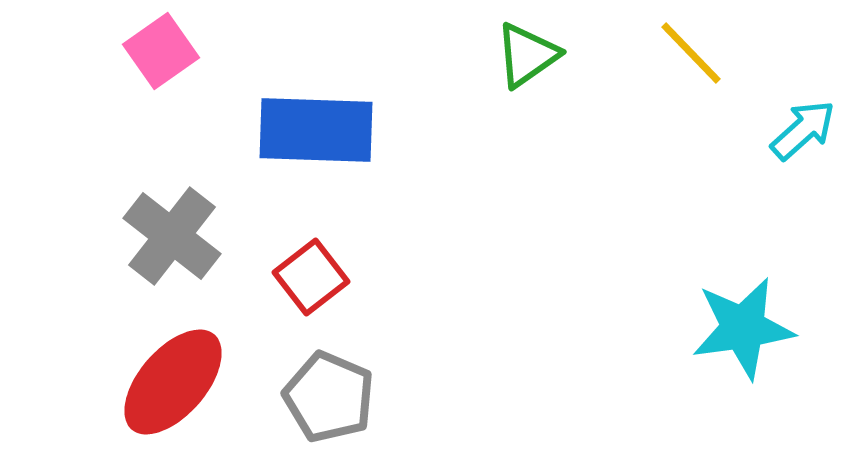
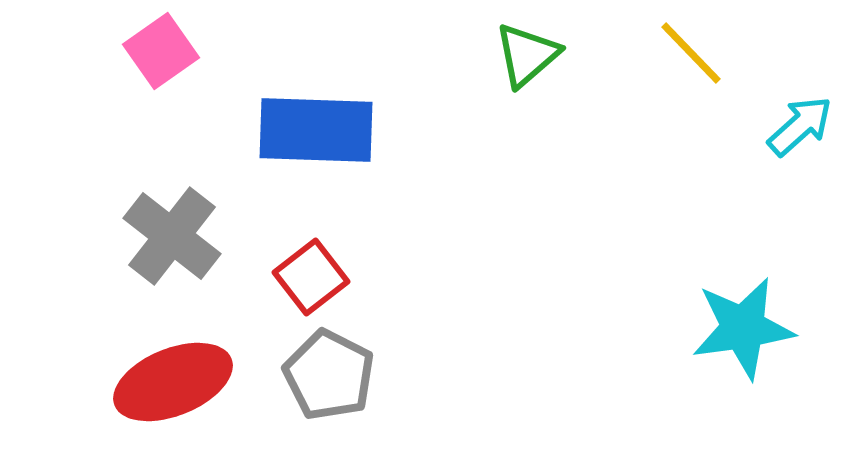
green triangle: rotated 6 degrees counterclockwise
cyan arrow: moved 3 px left, 4 px up
red ellipse: rotated 27 degrees clockwise
gray pentagon: moved 22 px up; rotated 4 degrees clockwise
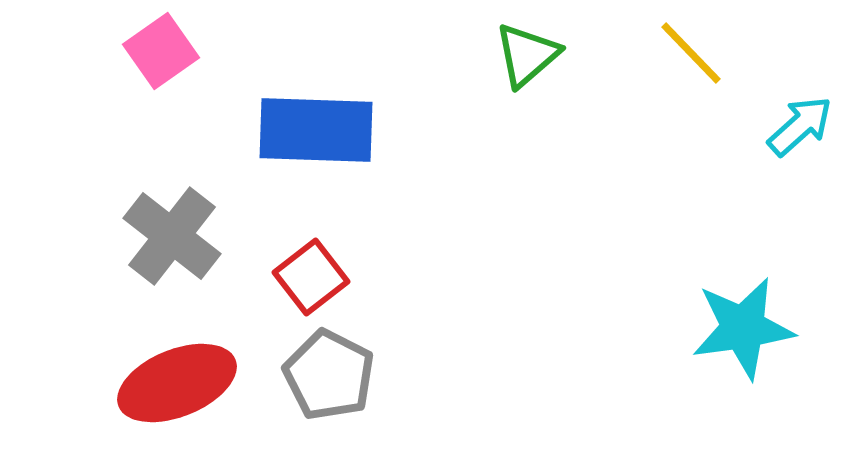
red ellipse: moved 4 px right, 1 px down
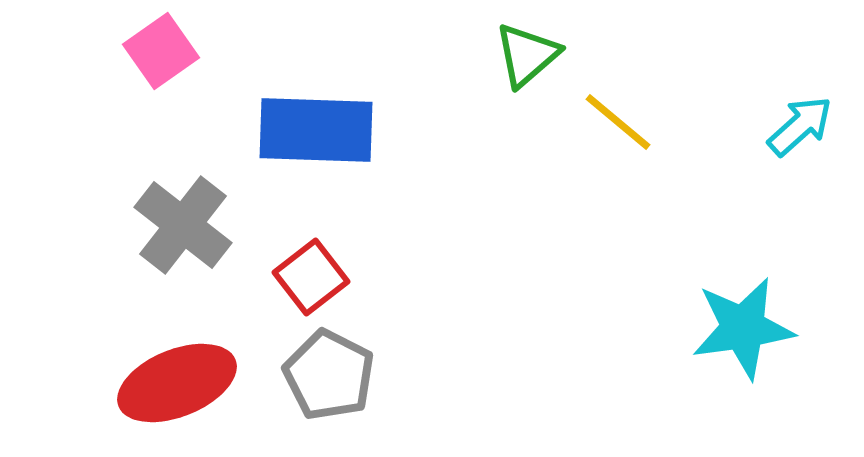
yellow line: moved 73 px left, 69 px down; rotated 6 degrees counterclockwise
gray cross: moved 11 px right, 11 px up
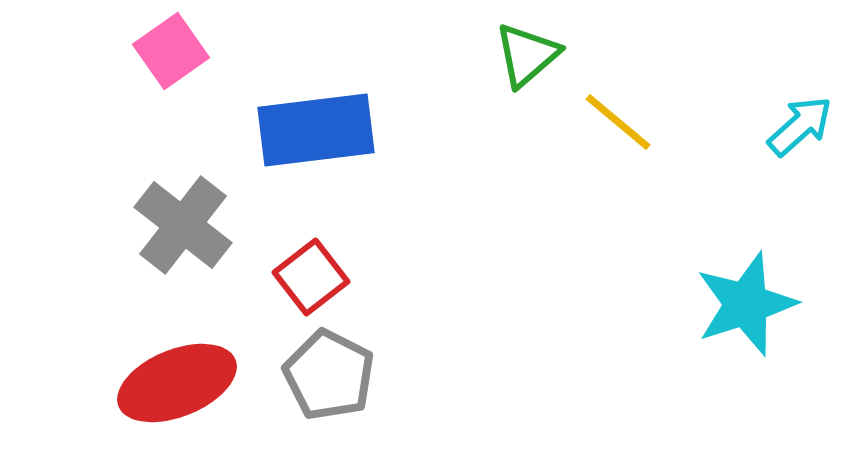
pink square: moved 10 px right
blue rectangle: rotated 9 degrees counterclockwise
cyan star: moved 3 px right, 24 px up; rotated 10 degrees counterclockwise
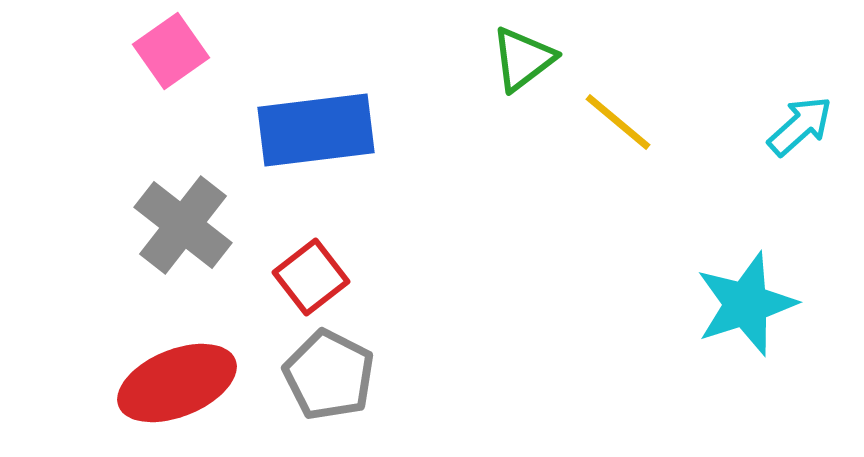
green triangle: moved 4 px left, 4 px down; rotated 4 degrees clockwise
